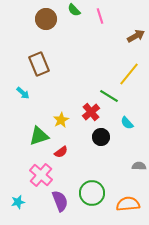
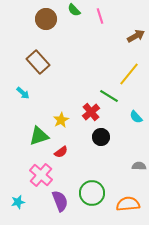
brown rectangle: moved 1 px left, 2 px up; rotated 20 degrees counterclockwise
cyan semicircle: moved 9 px right, 6 px up
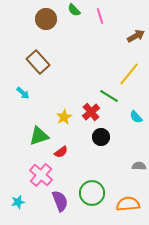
yellow star: moved 3 px right, 3 px up
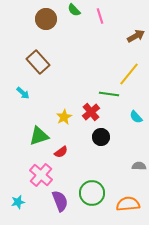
green line: moved 2 px up; rotated 24 degrees counterclockwise
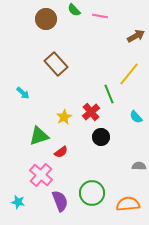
pink line: rotated 63 degrees counterclockwise
brown rectangle: moved 18 px right, 2 px down
green line: rotated 60 degrees clockwise
cyan star: rotated 24 degrees clockwise
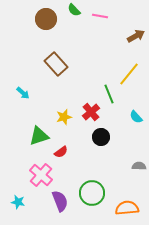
yellow star: rotated 14 degrees clockwise
orange semicircle: moved 1 px left, 4 px down
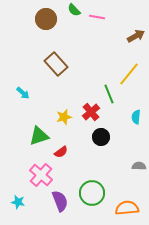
pink line: moved 3 px left, 1 px down
cyan semicircle: rotated 48 degrees clockwise
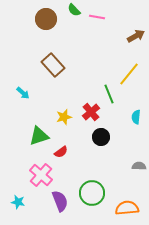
brown rectangle: moved 3 px left, 1 px down
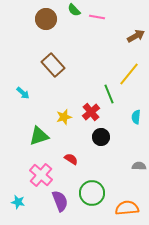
red semicircle: moved 10 px right, 7 px down; rotated 112 degrees counterclockwise
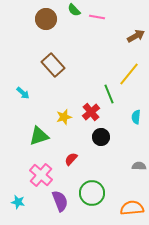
red semicircle: rotated 80 degrees counterclockwise
orange semicircle: moved 5 px right
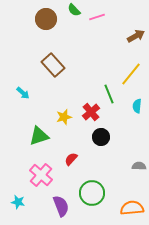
pink line: rotated 28 degrees counterclockwise
yellow line: moved 2 px right
cyan semicircle: moved 1 px right, 11 px up
purple semicircle: moved 1 px right, 5 px down
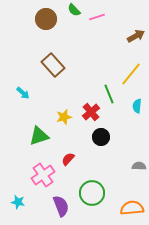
red semicircle: moved 3 px left
pink cross: moved 2 px right; rotated 15 degrees clockwise
